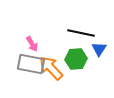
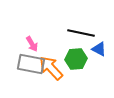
blue triangle: rotated 35 degrees counterclockwise
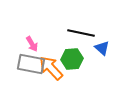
blue triangle: moved 3 px right, 1 px up; rotated 14 degrees clockwise
green hexagon: moved 4 px left
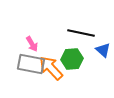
blue triangle: moved 1 px right, 2 px down
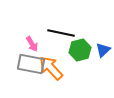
black line: moved 20 px left
blue triangle: rotated 35 degrees clockwise
green hexagon: moved 8 px right, 9 px up; rotated 10 degrees counterclockwise
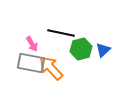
green hexagon: moved 1 px right, 1 px up
gray rectangle: moved 1 px up
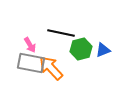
pink arrow: moved 2 px left, 1 px down
blue triangle: rotated 21 degrees clockwise
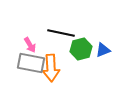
orange arrow: rotated 140 degrees counterclockwise
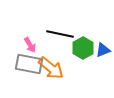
black line: moved 1 px left, 1 px down
green hexagon: moved 2 px right, 1 px up; rotated 15 degrees counterclockwise
gray rectangle: moved 2 px left, 1 px down
orange arrow: rotated 48 degrees counterclockwise
